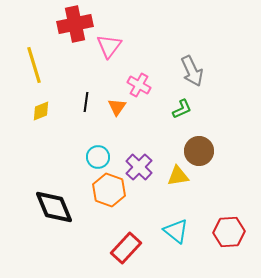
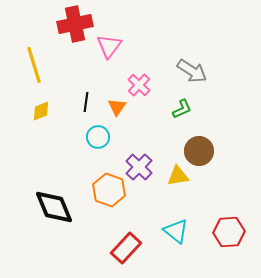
gray arrow: rotated 32 degrees counterclockwise
pink cross: rotated 15 degrees clockwise
cyan circle: moved 20 px up
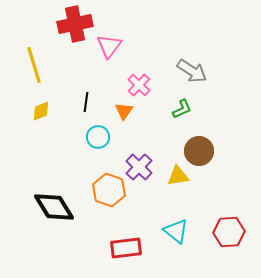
orange triangle: moved 7 px right, 4 px down
black diamond: rotated 9 degrees counterclockwise
red rectangle: rotated 40 degrees clockwise
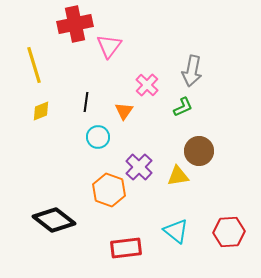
gray arrow: rotated 68 degrees clockwise
pink cross: moved 8 px right
green L-shape: moved 1 px right, 2 px up
black diamond: moved 13 px down; rotated 21 degrees counterclockwise
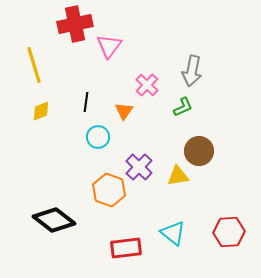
cyan triangle: moved 3 px left, 2 px down
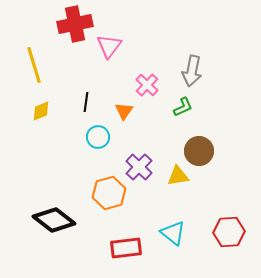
orange hexagon: moved 3 px down; rotated 24 degrees clockwise
